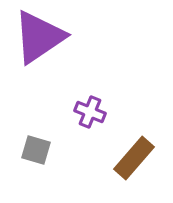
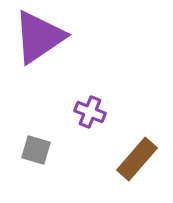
brown rectangle: moved 3 px right, 1 px down
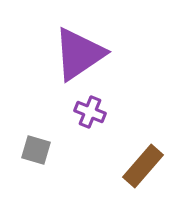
purple triangle: moved 40 px right, 17 px down
brown rectangle: moved 6 px right, 7 px down
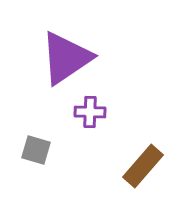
purple triangle: moved 13 px left, 4 px down
purple cross: rotated 20 degrees counterclockwise
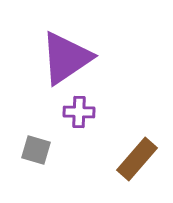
purple cross: moved 11 px left
brown rectangle: moved 6 px left, 7 px up
